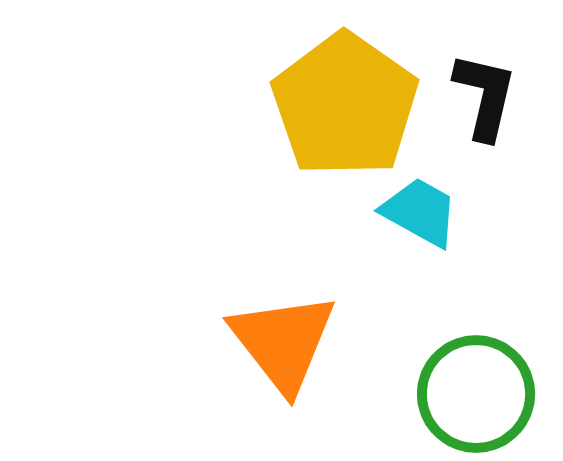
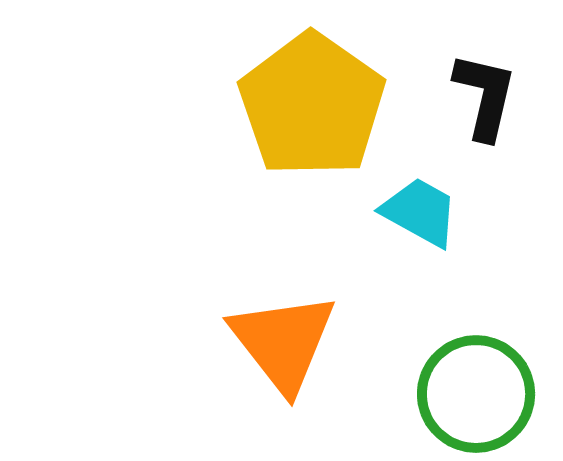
yellow pentagon: moved 33 px left
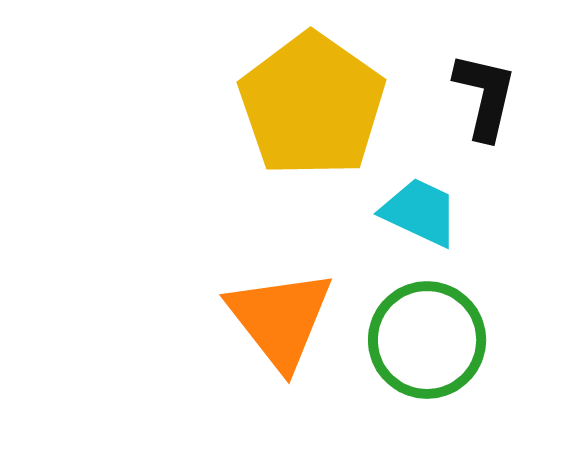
cyan trapezoid: rotated 4 degrees counterclockwise
orange triangle: moved 3 px left, 23 px up
green circle: moved 49 px left, 54 px up
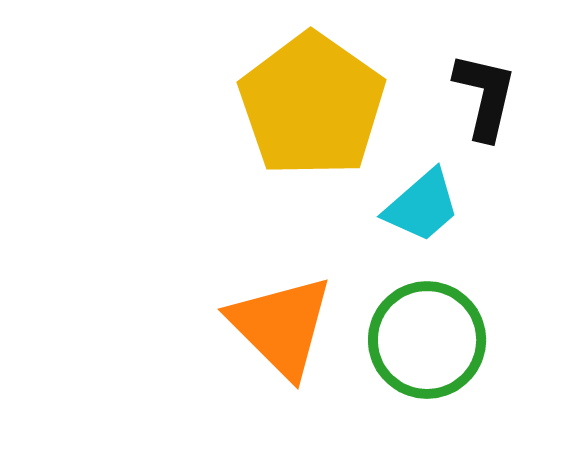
cyan trapezoid: moved 2 px right, 6 px up; rotated 114 degrees clockwise
orange triangle: moved 1 px right, 7 px down; rotated 7 degrees counterclockwise
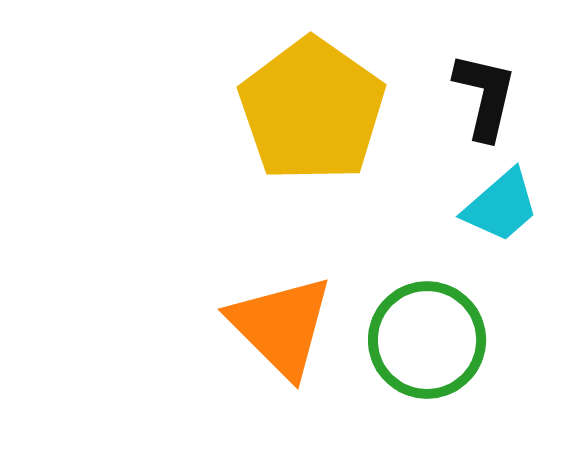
yellow pentagon: moved 5 px down
cyan trapezoid: moved 79 px right
